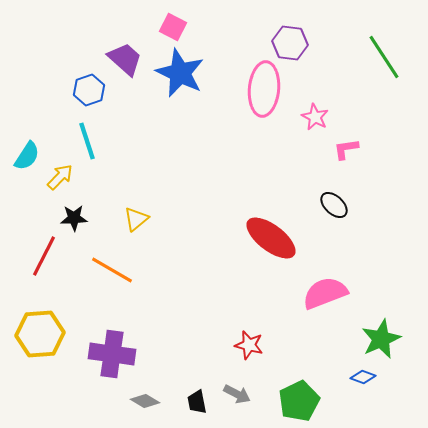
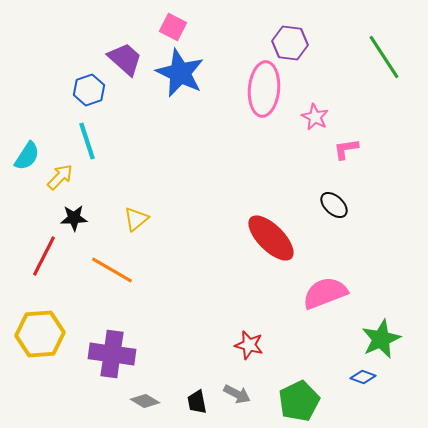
red ellipse: rotated 8 degrees clockwise
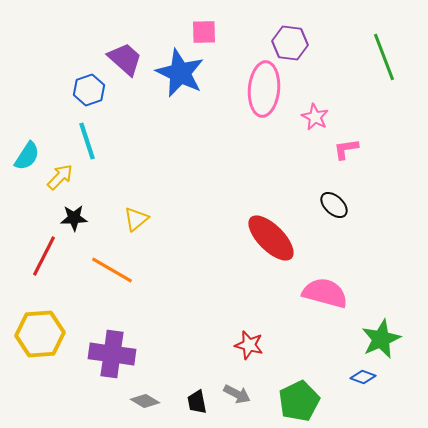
pink square: moved 31 px right, 5 px down; rotated 28 degrees counterclockwise
green line: rotated 12 degrees clockwise
pink semicircle: rotated 36 degrees clockwise
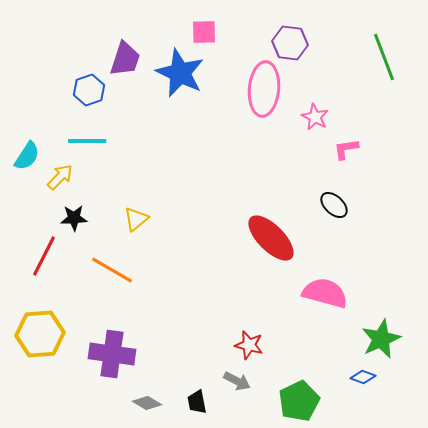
purple trapezoid: rotated 66 degrees clockwise
cyan line: rotated 72 degrees counterclockwise
gray arrow: moved 13 px up
gray diamond: moved 2 px right, 2 px down
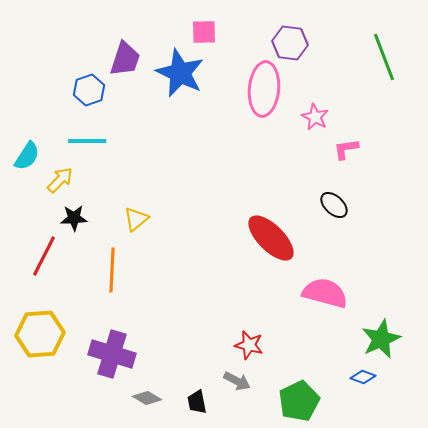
yellow arrow: moved 3 px down
orange line: rotated 63 degrees clockwise
purple cross: rotated 9 degrees clockwise
gray diamond: moved 5 px up
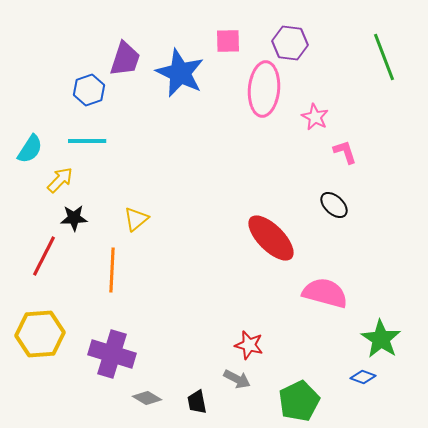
pink square: moved 24 px right, 9 px down
pink L-shape: moved 1 px left, 3 px down; rotated 80 degrees clockwise
cyan semicircle: moved 3 px right, 7 px up
green star: rotated 15 degrees counterclockwise
gray arrow: moved 2 px up
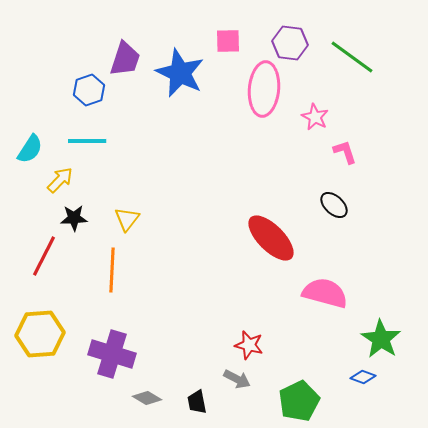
green line: moved 32 px left; rotated 33 degrees counterclockwise
yellow triangle: moved 9 px left; rotated 12 degrees counterclockwise
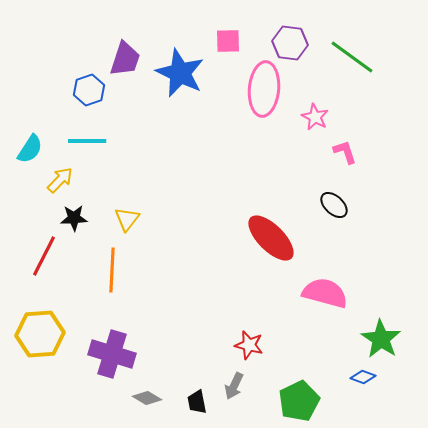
gray arrow: moved 3 px left, 7 px down; rotated 88 degrees clockwise
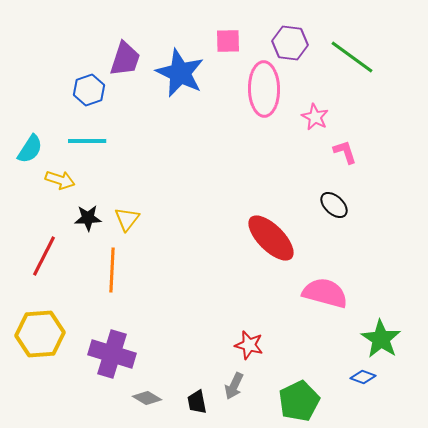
pink ellipse: rotated 6 degrees counterclockwise
yellow arrow: rotated 64 degrees clockwise
black star: moved 14 px right
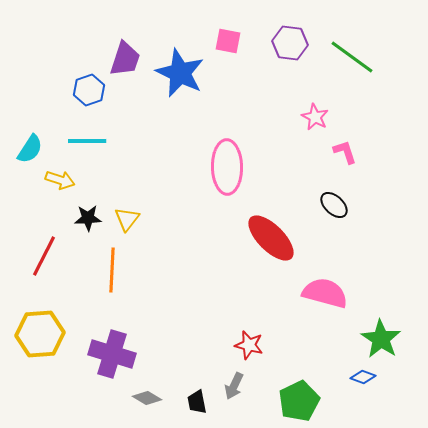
pink square: rotated 12 degrees clockwise
pink ellipse: moved 37 px left, 78 px down
